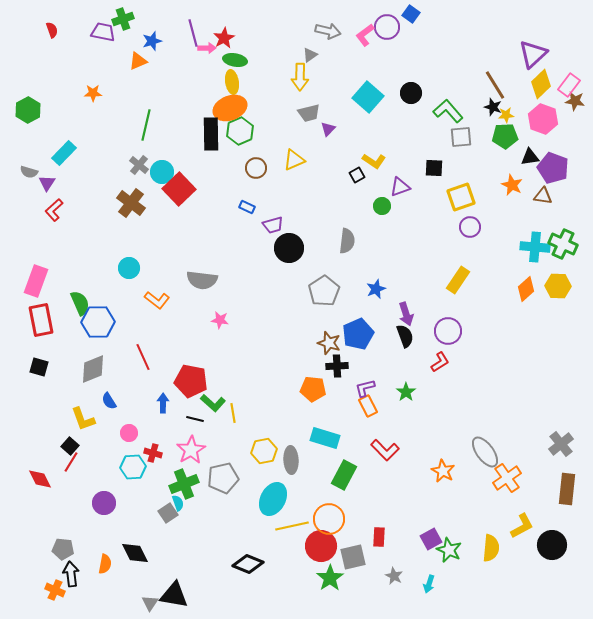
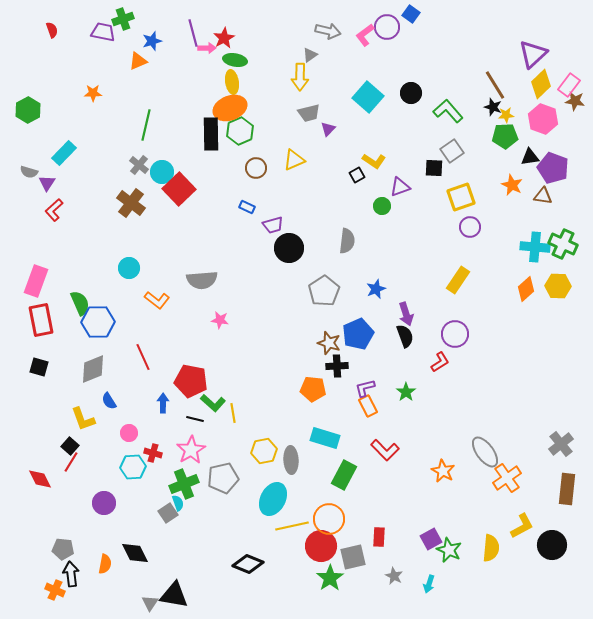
gray square at (461, 137): moved 9 px left, 14 px down; rotated 30 degrees counterclockwise
gray semicircle at (202, 280): rotated 12 degrees counterclockwise
purple circle at (448, 331): moved 7 px right, 3 px down
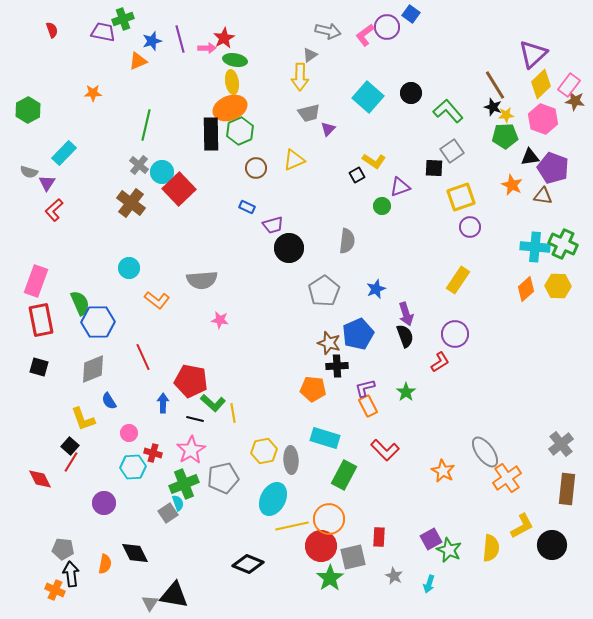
purple line at (193, 33): moved 13 px left, 6 px down
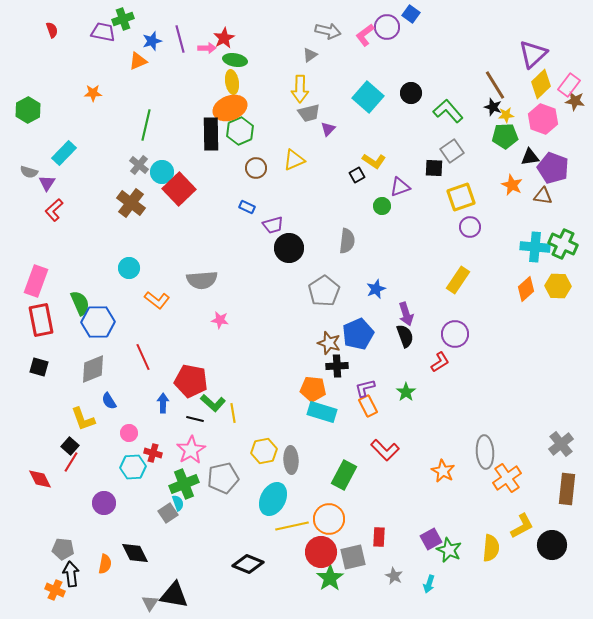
yellow arrow at (300, 77): moved 12 px down
cyan rectangle at (325, 438): moved 3 px left, 26 px up
gray ellipse at (485, 452): rotated 32 degrees clockwise
red circle at (321, 546): moved 6 px down
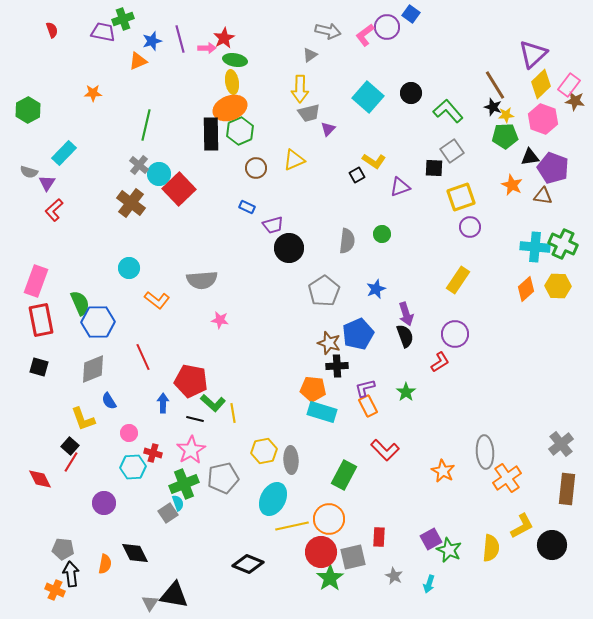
cyan circle at (162, 172): moved 3 px left, 2 px down
green circle at (382, 206): moved 28 px down
